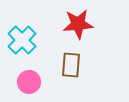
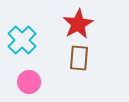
red star: rotated 24 degrees counterclockwise
brown rectangle: moved 8 px right, 7 px up
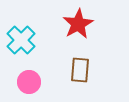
cyan cross: moved 1 px left
brown rectangle: moved 1 px right, 12 px down
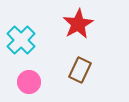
brown rectangle: rotated 20 degrees clockwise
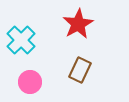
pink circle: moved 1 px right
